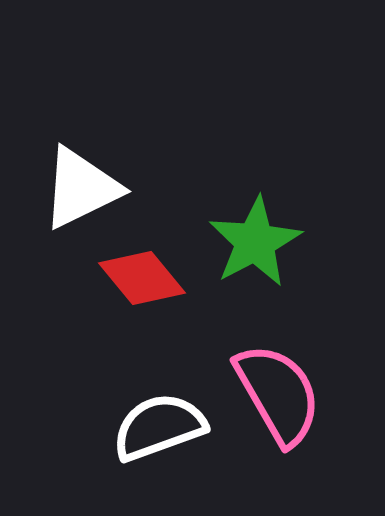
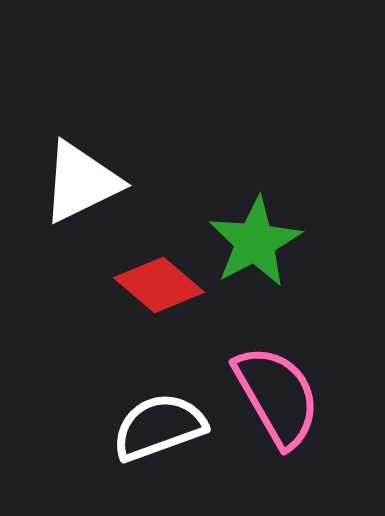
white triangle: moved 6 px up
red diamond: moved 17 px right, 7 px down; rotated 10 degrees counterclockwise
pink semicircle: moved 1 px left, 2 px down
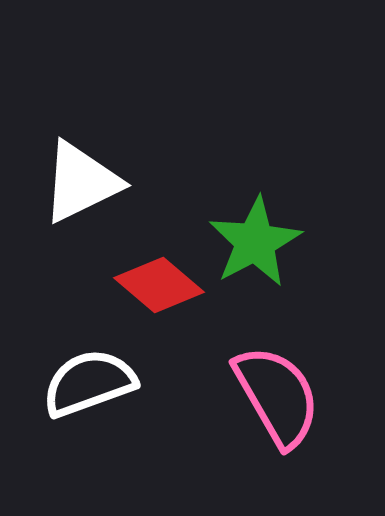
white semicircle: moved 70 px left, 44 px up
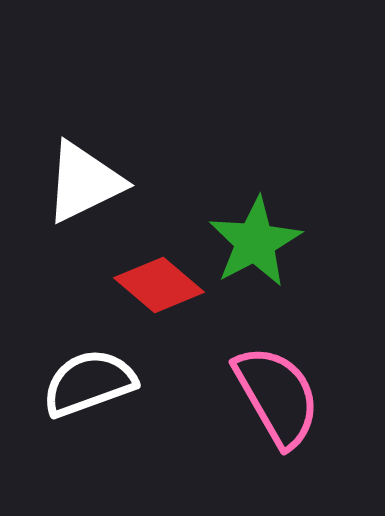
white triangle: moved 3 px right
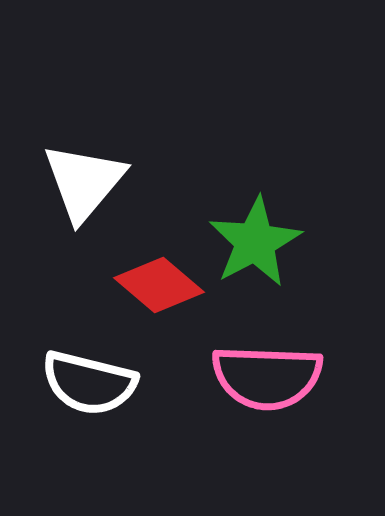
white triangle: rotated 24 degrees counterclockwise
white semicircle: rotated 146 degrees counterclockwise
pink semicircle: moved 10 px left, 19 px up; rotated 122 degrees clockwise
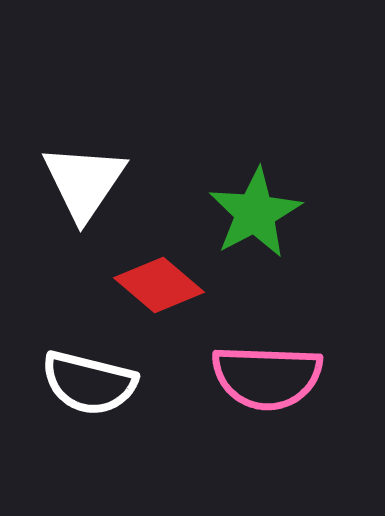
white triangle: rotated 6 degrees counterclockwise
green star: moved 29 px up
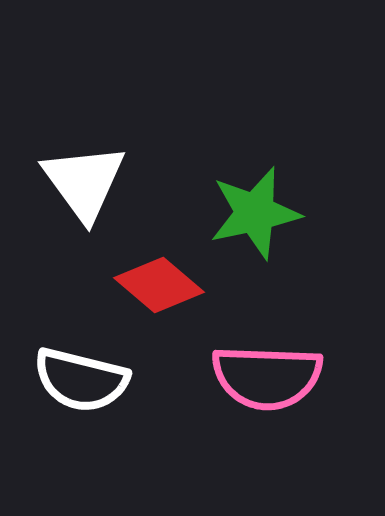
white triangle: rotated 10 degrees counterclockwise
green star: rotated 16 degrees clockwise
white semicircle: moved 8 px left, 3 px up
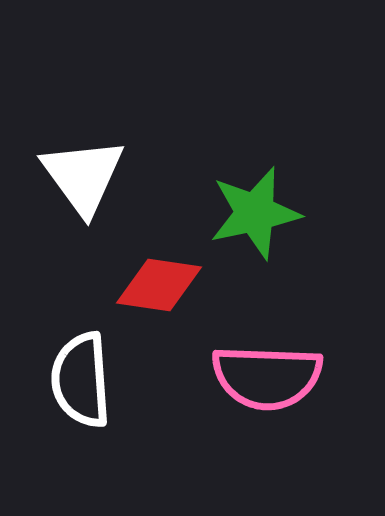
white triangle: moved 1 px left, 6 px up
red diamond: rotated 32 degrees counterclockwise
white semicircle: rotated 72 degrees clockwise
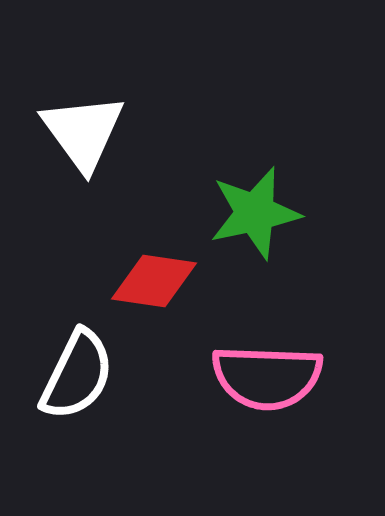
white triangle: moved 44 px up
red diamond: moved 5 px left, 4 px up
white semicircle: moved 4 px left, 5 px up; rotated 150 degrees counterclockwise
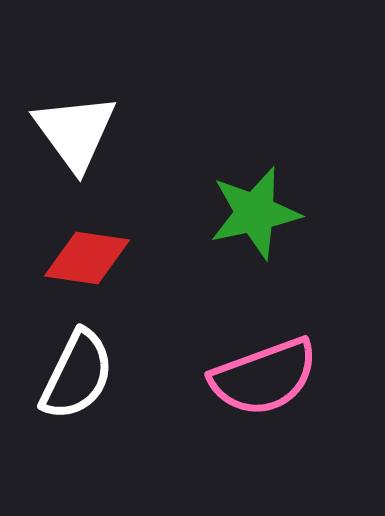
white triangle: moved 8 px left
red diamond: moved 67 px left, 23 px up
pink semicircle: moved 3 px left; rotated 22 degrees counterclockwise
